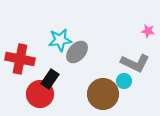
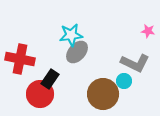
cyan star: moved 11 px right, 5 px up
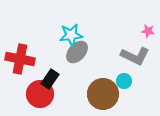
gray L-shape: moved 7 px up
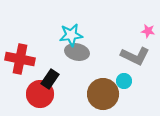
gray ellipse: rotated 60 degrees clockwise
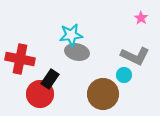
pink star: moved 7 px left, 13 px up; rotated 24 degrees clockwise
cyan circle: moved 6 px up
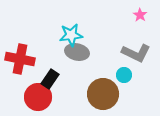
pink star: moved 1 px left, 3 px up
gray L-shape: moved 1 px right, 3 px up
red circle: moved 2 px left, 3 px down
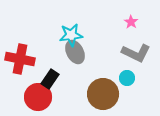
pink star: moved 9 px left, 7 px down
gray ellipse: moved 2 px left; rotated 50 degrees clockwise
cyan circle: moved 3 px right, 3 px down
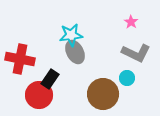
red circle: moved 1 px right, 2 px up
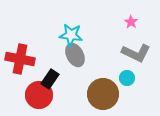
cyan star: rotated 15 degrees clockwise
gray ellipse: moved 3 px down
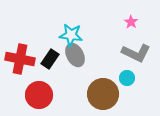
black rectangle: moved 20 px up
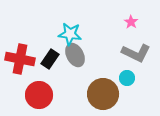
cyan star: moved 1 px left, 1 px up
